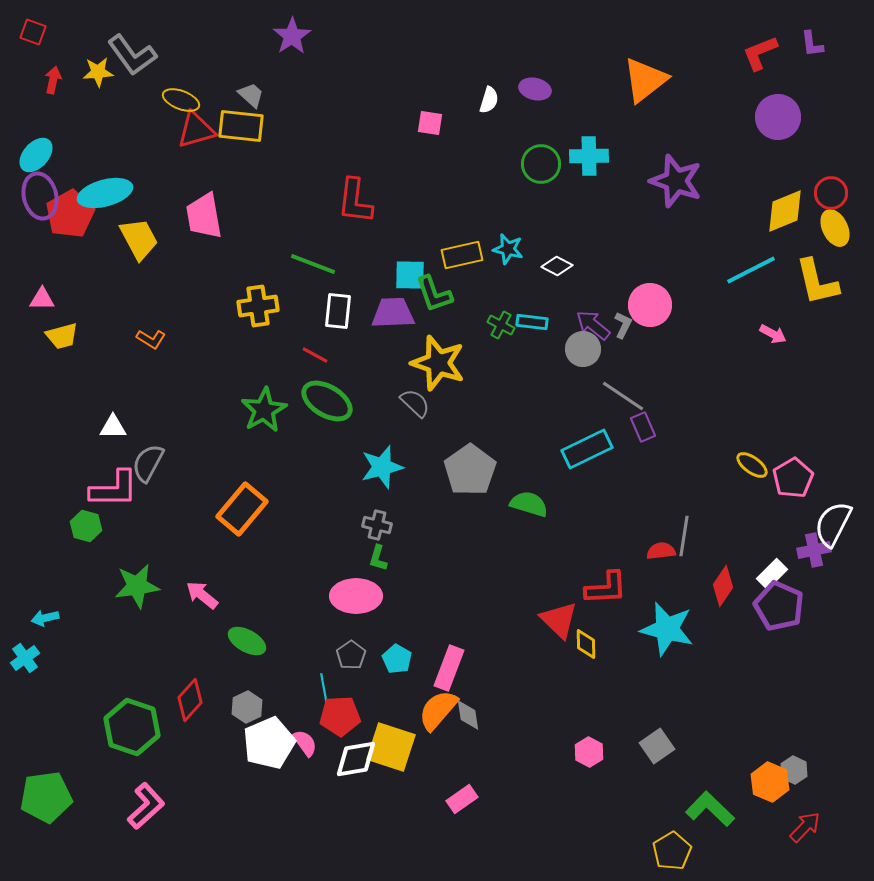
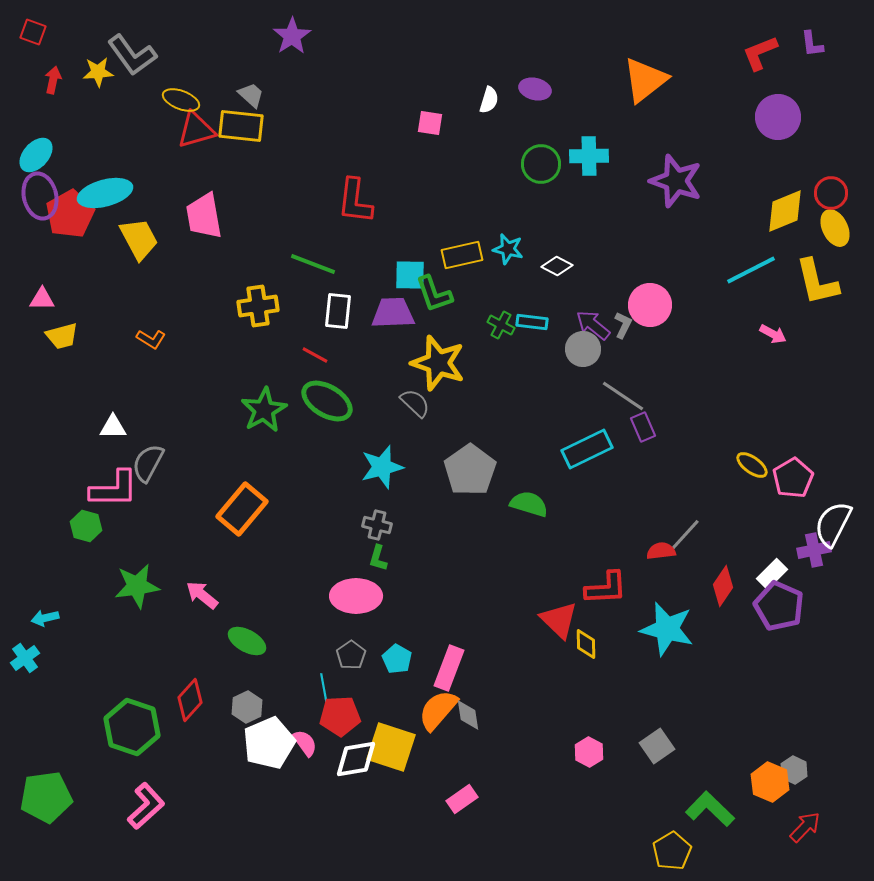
gray line at (684, 536): rotated 33 degrees clockwise
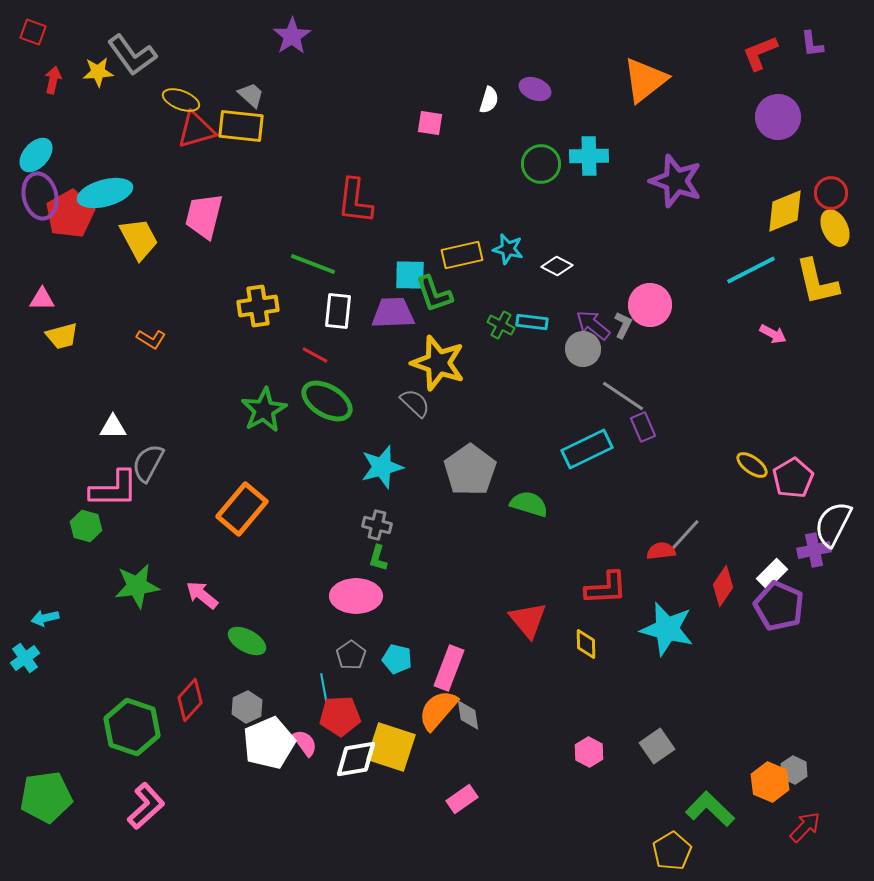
purple ellipse at (535, 89): rotated 8 degrees clockwise
pink trapezoid at (204, 216): rotated 24 degrees clockwise
red triangle at (559, 620): moved 31 px left; rotated 6 degrees clockwise
cyan pentagon at (397, 659): rotated 16 degrees counterclockwise
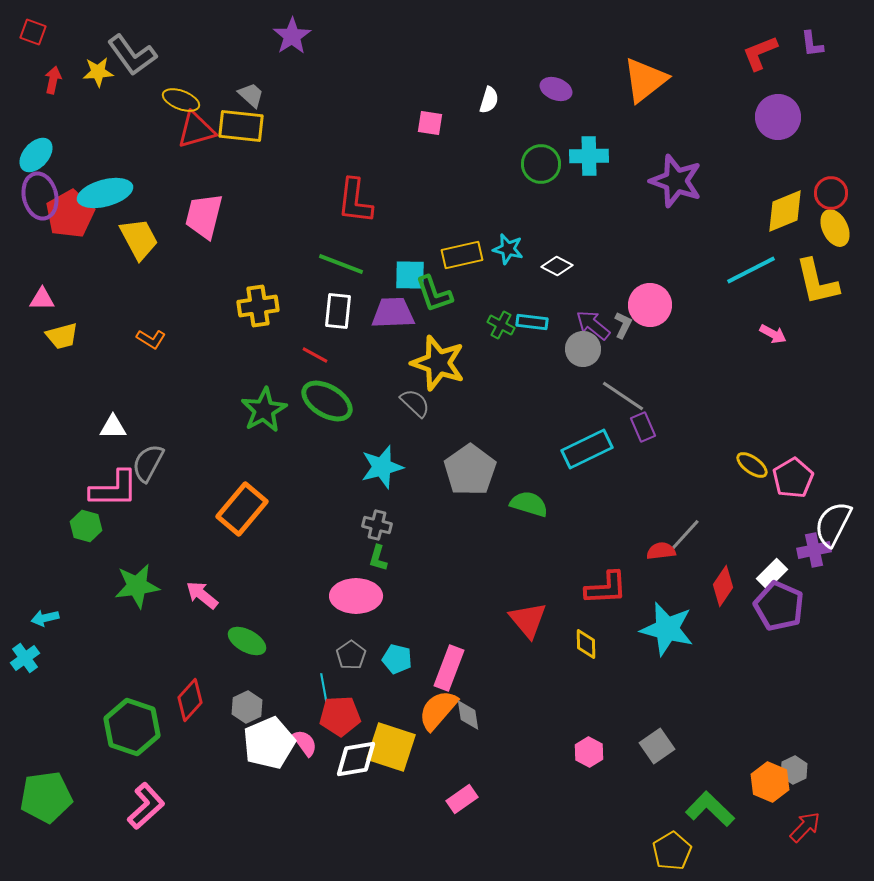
purple ellipse at (535, 89): moved 21 px right
green line at (313, 264): moved 28 px right
gray hexagon at (794, 770): rotated 8 degrees clockwise
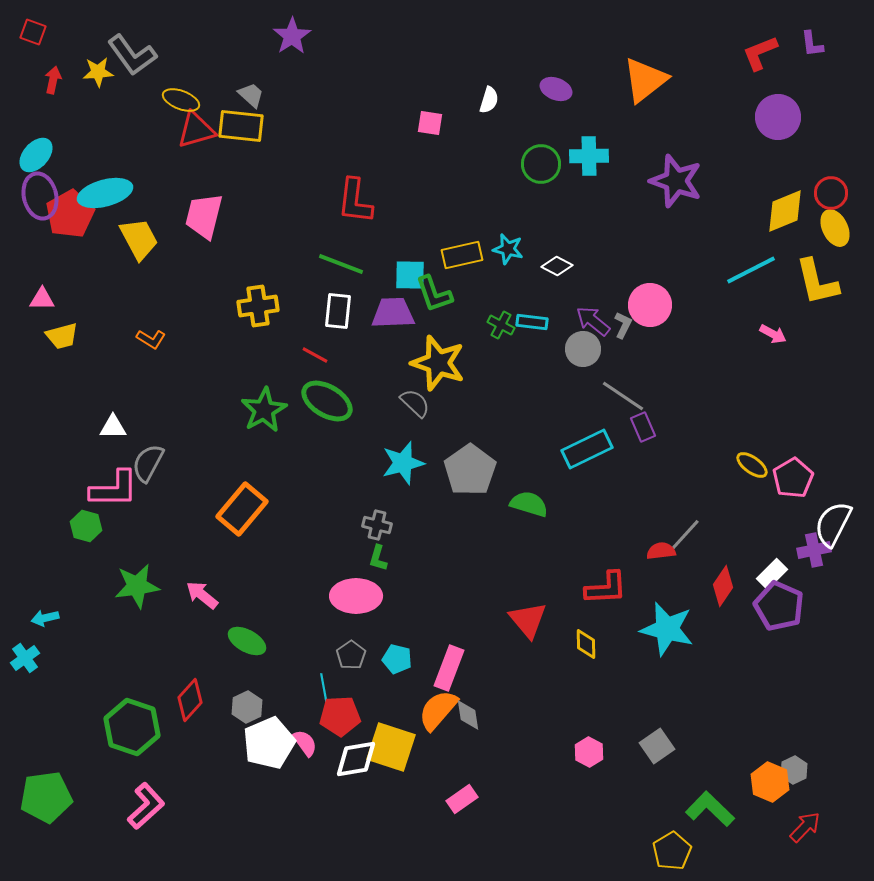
purple arrow at (593, 325): moved 4 px up
cyan star at (382, 467): moved 21 px right, 4 px up
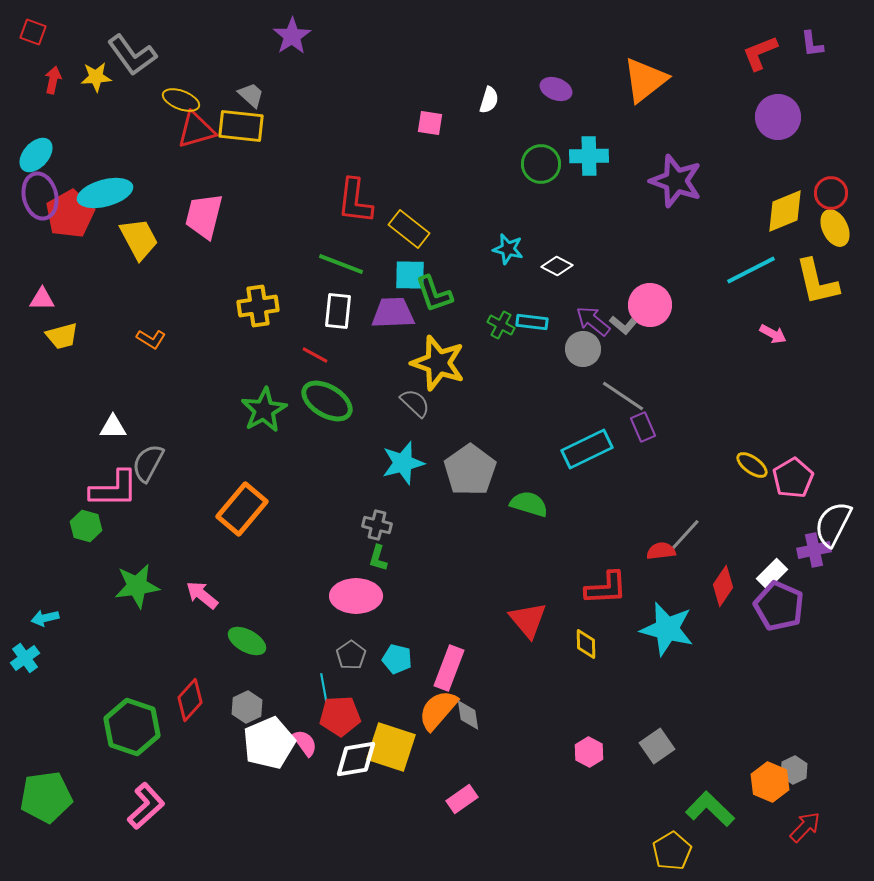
yellow star at (98, 72): moved 2 px left, 5 px down
yellow rectangle at (462, 255): moved 53 px left, 26 px up; rotated 51 degrees clockwise
gray L-shape at (623, 325): rotated 104 degrees clockwise
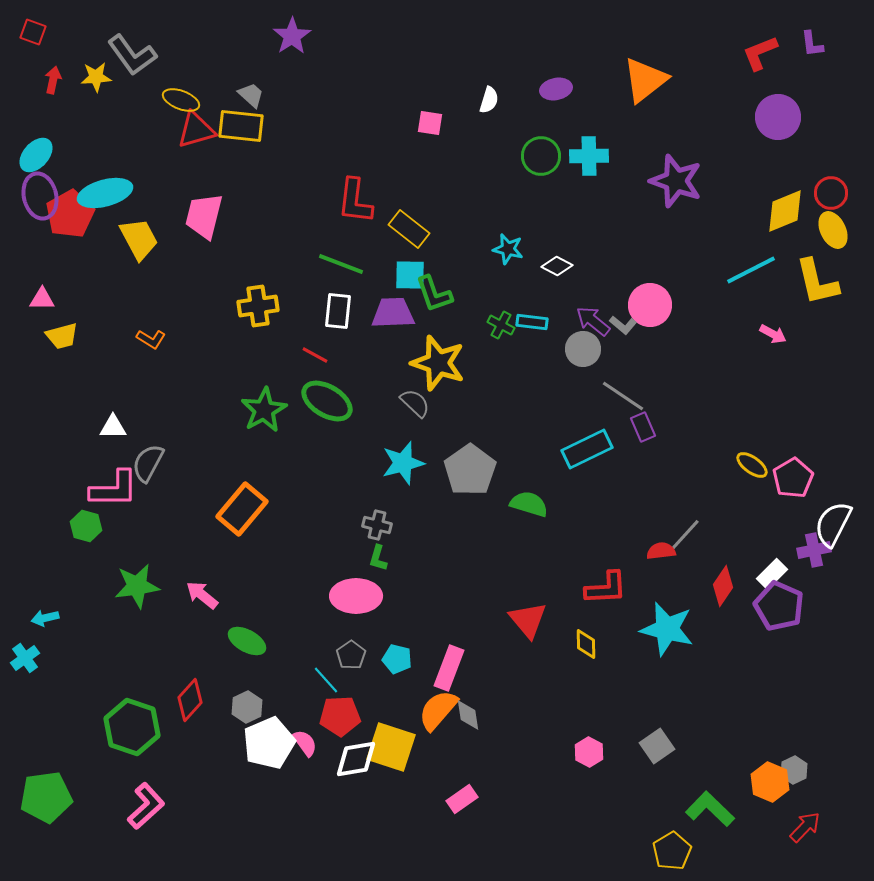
purple ellipse at (556, 89): rotated 32 degrees counterclockwise
green circle at (541, 164): moved 8 px up
yellow ellipse at (835, 228): moved 2 px left, 2 px down
cyan line at (324, 689): moved 2 px right, 9 px up; rotated 32 degrees counterclockwise
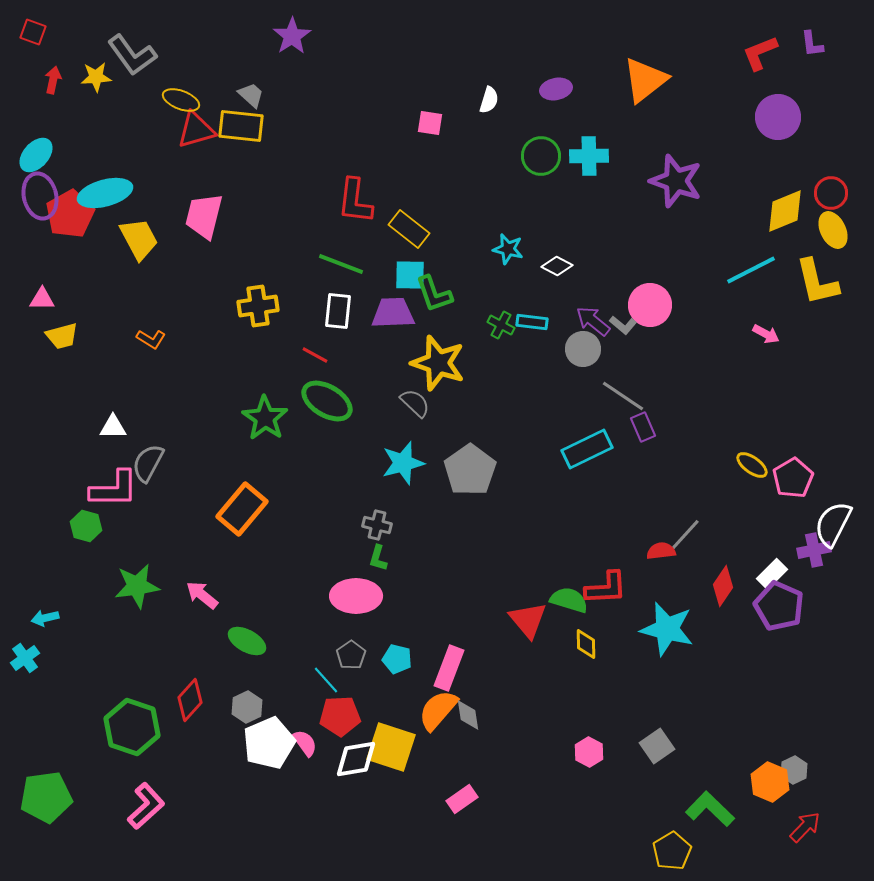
pink arrow at (773, 334): moved 7 px left
green star at (264, 410): moved 1 px right, 8 px down; rotated 9 degrees counterclockwise
green semicircle at (529, 504): moved 40 px right, 96 px down
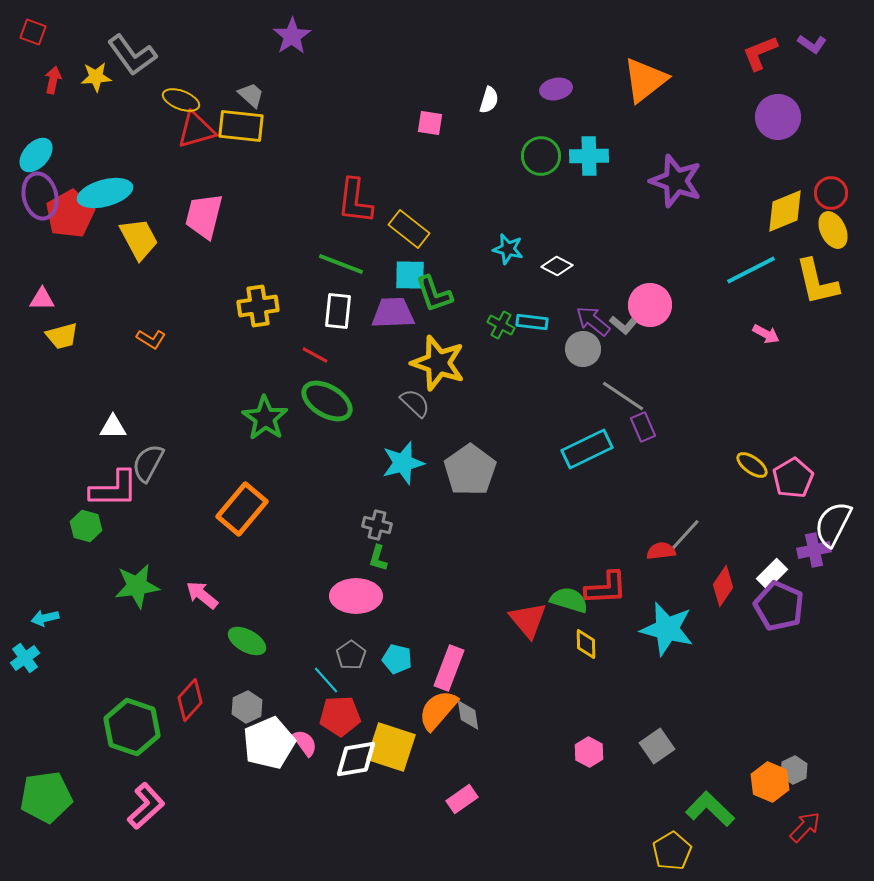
purple L-shape at (812, 44): rotated 48 degrees counterclockwise
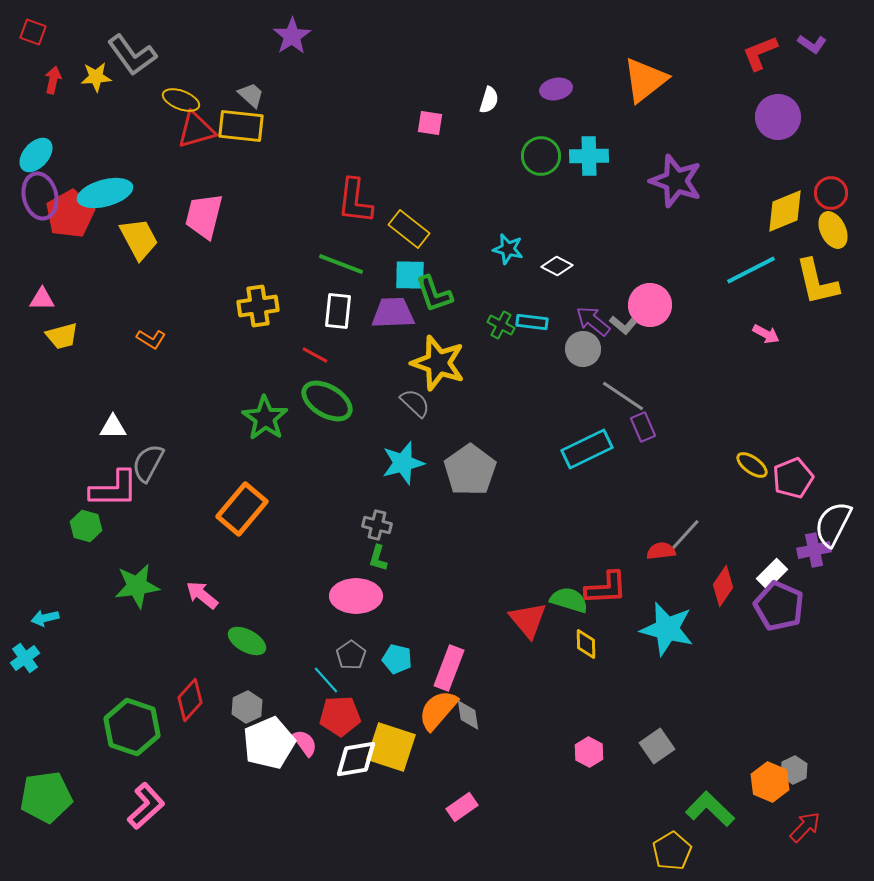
pink pentagon at (793, 478): rotated 9 degrees clockwise
pink rectangle at (462, 799): moved 8 px down
